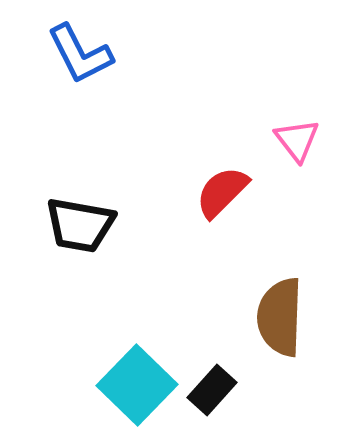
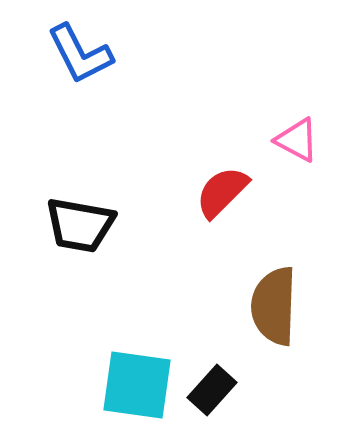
pink triangle: rotated 24 degrees counterclockwise
brown semicircle: moved 6 px left, 11 px up
cyan square: rotated 36 degrees counterclockwise
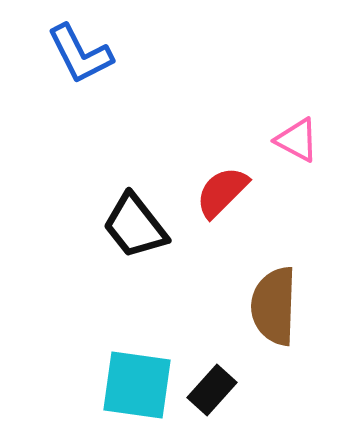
black trapezoid: moved 55 px right, 1 px down; rotated 42 degrees clockwise
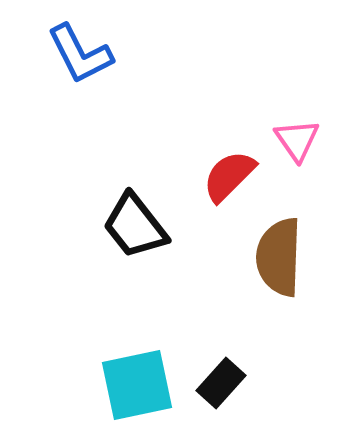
pink triangle: rotated 27 degrees clockwise
red semicircle: moved 7 px right, 16 px up
brown semicircle: moved 5 px right, 49 px up
cyan square: rotated 20 degrees counterclockwise
black rectangle: moved 9 px right, 7 px up
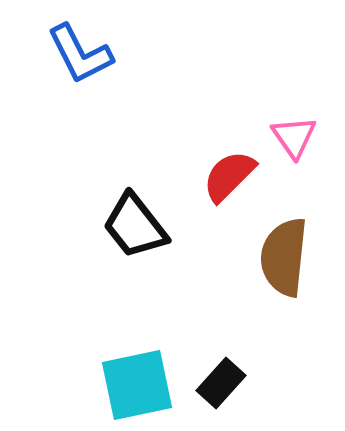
pink triangle: moved 3 px left, 3 px up
brown semicircle: moved 5 px right; rotated 4 degrees clockwise
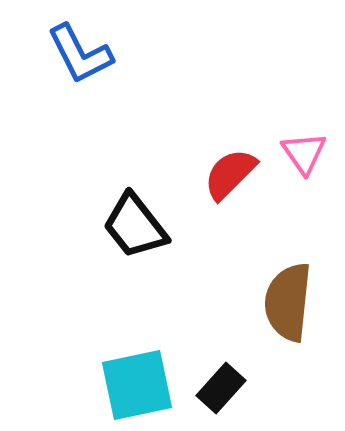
pink triangle: moved 10 px right, 16 px down
red semicircle: moved 1 px right, 2 px up
brown semicircle: moved 4 px right, 45 px down
black rectangle: moved 5 px down
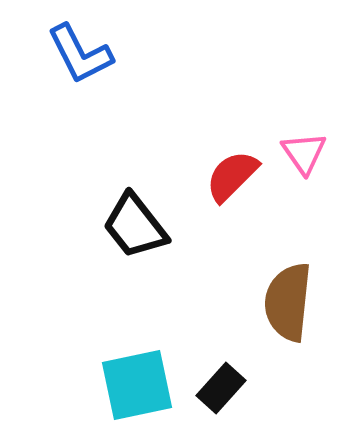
red semicircle: moved 2 px right, 2 px down
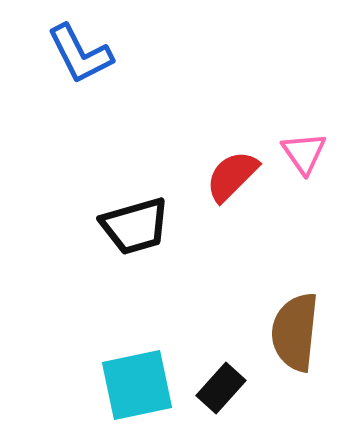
black trapezoid: rotated 68 degrees counterclockwise
brown semicircle: moved 7 px right, 30 px down
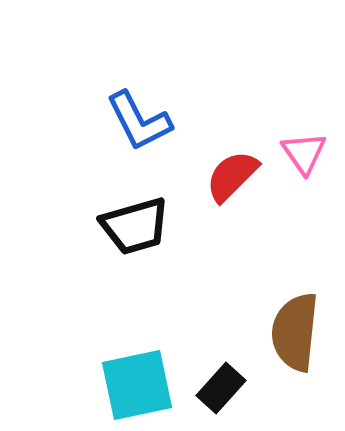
blue L-shape: moved 59 px right, 67 px down
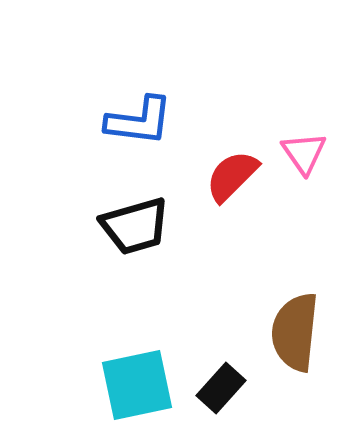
blue L-shape: rotated 56 degrees counterclockwise
